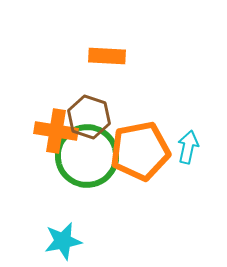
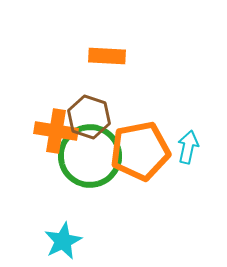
green circle: moved 3 px right
cyan star: rotated 15 degrees counterclockwise
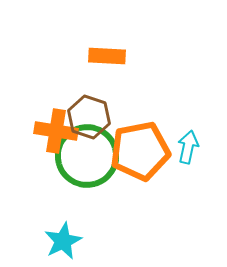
green circle: moved 3 px left
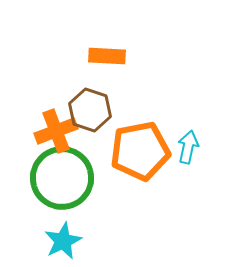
brown hexagon: moved 1 px right, 7 px up
orange cross: rotated 30 degrees counterclockwise
green circle: moved 25 px left, 22 px down
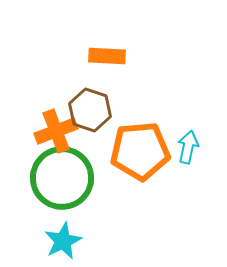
orange pentagon: rotated 6 degrees clockwise
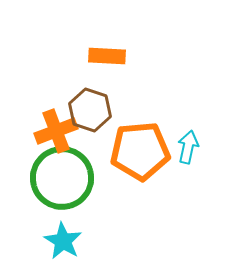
cyan star: rotated 15 degrees counterclockwise
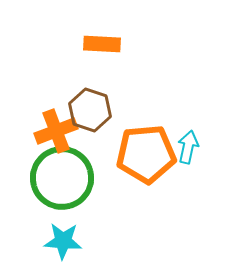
orange rectangle: moved 5 px left, 12 px up
orange pentagon: moved 6 px right, 3 px down
cyan star: rotated 27 degrees counterclockwise
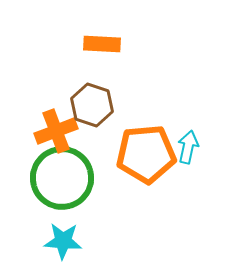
brown hexagon: moved 2 px right, 5 px up
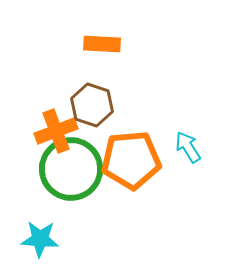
cyan arrow: rotated 44 degrees counterclockwise
orange pentagon: moved 15 px left, 6 px down
green circle: moved 9 px right, 9 px up
cyan star: moved 23 px left, 2 px up
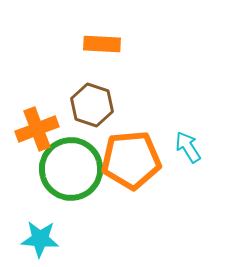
orange cross: moved 19 px left, 2 px up
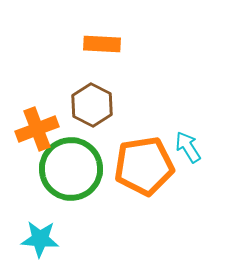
brown hexagon: rotated 9 degrees clockwise
orange pentagon: moved 13 px right, 6 px down; rotated 4 degrees counterclockwise
